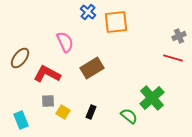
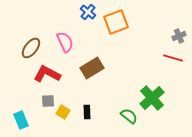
orange square: rotated 15 degrees counterclockwise
brown ellipse: moved 11 px right, 10 px up
black rectangle: moved 4 px left; rotated 24 degrees counterclockwise
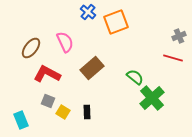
brown rectangle: rotated 10 degrees counterclockwise
gray square: rotated 24 degrees clockwise
green semicircle: moved 6 px right, 39 px up
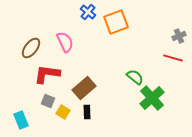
brown rectangle: moved 8 px left, 20 px down
red L-shape: rotated 20 degrees counterclockwise
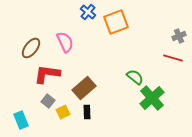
gray square: rotated 16 degrees clockwise
yellow square: rotated 32 degrees clockwise
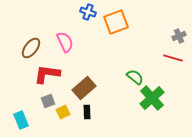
blue cross: rotated 21 degrees counterclockwise
gray square: rotated 32 degrees clockwise
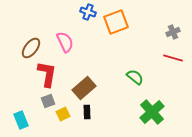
gray cross: moved 6 px left, 4 px up
red L-shape: rotated 92 degrees clockwise
green cross: moved 14 px down
yellow square: moved 2 px down
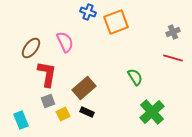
green semicircle: rotated 18 degrees clockwise
black rectangle: rotated 64 degrees counterclockwise
